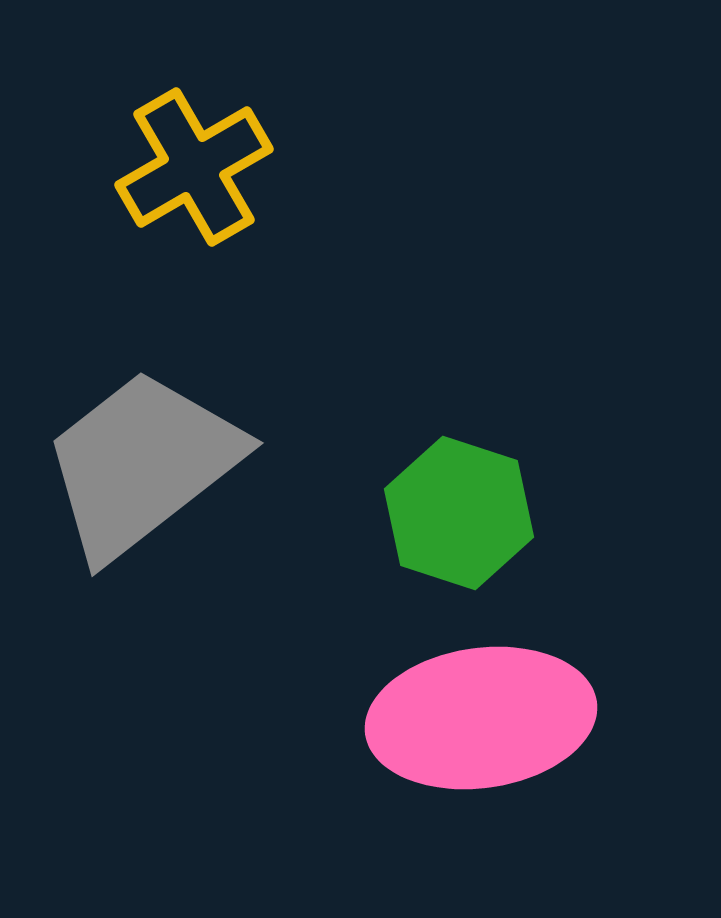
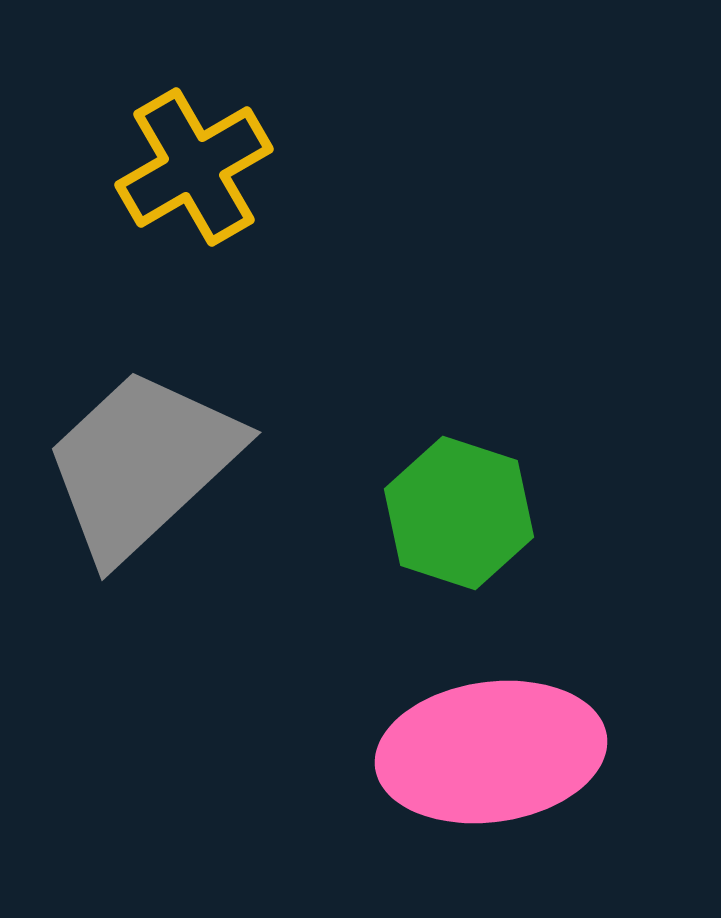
gray trapezoid: rotated 5 degrees counterclockwise
pink ellipse: moved 10 px right, 34 px down
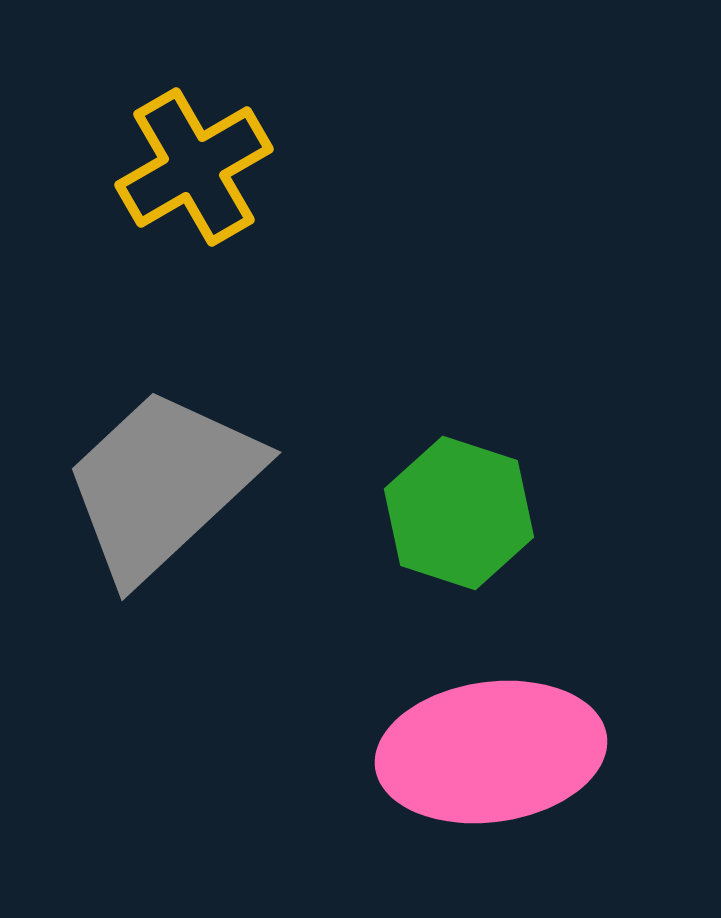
gray trapezoid: moved 20 px right, 20 px down
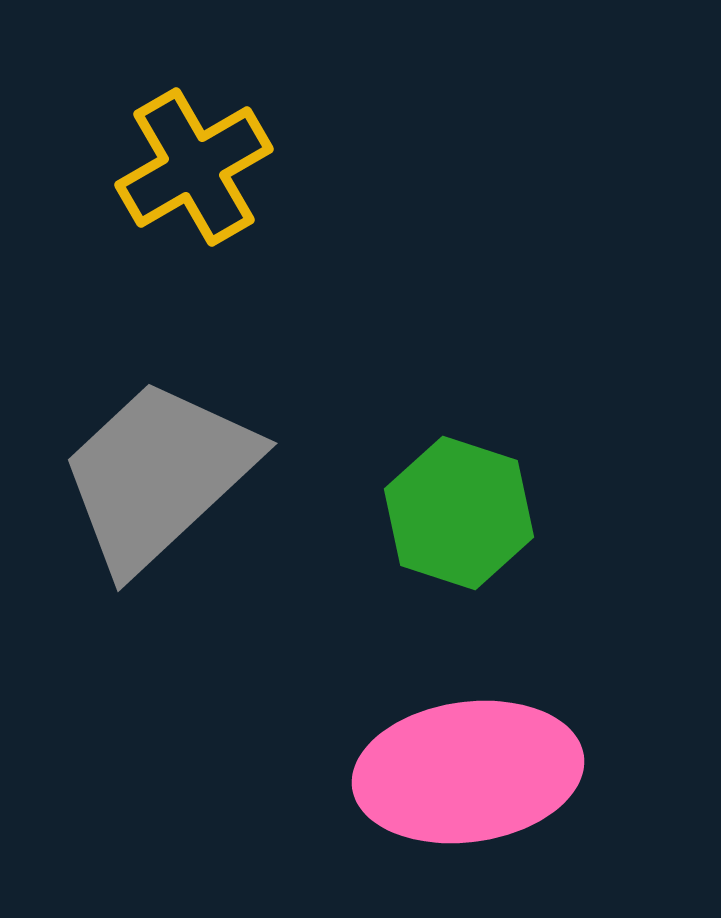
gray trapezoid: moved 4 px left, 9 px up
pink ellipse: moved 23 px left, 20 px down
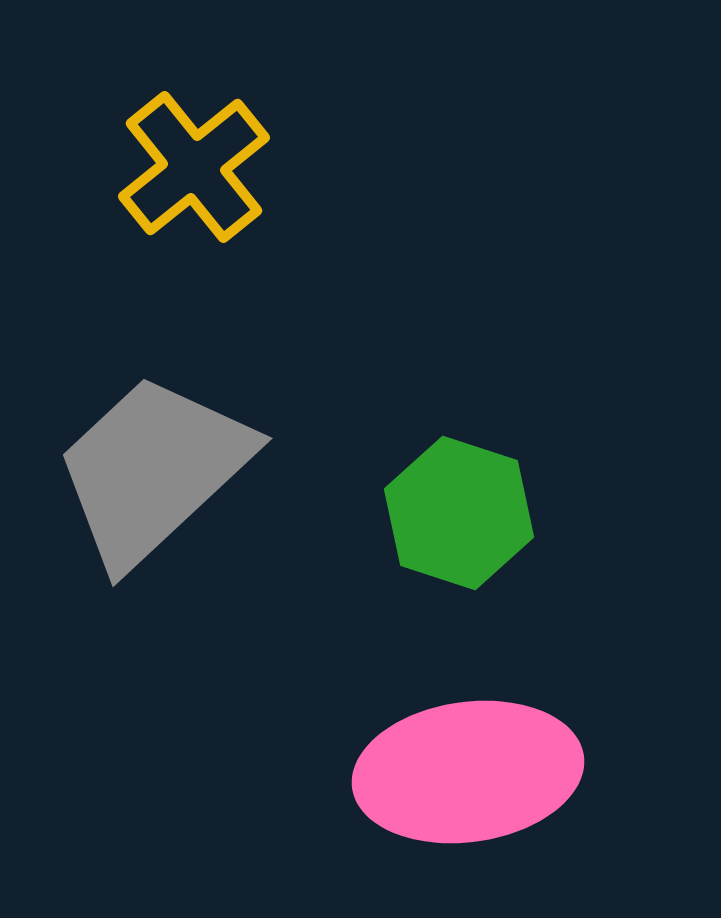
yellow cross: rotated 9 degrees counterclockwise
gray trapezoid: moved 5 px left, 5 px up
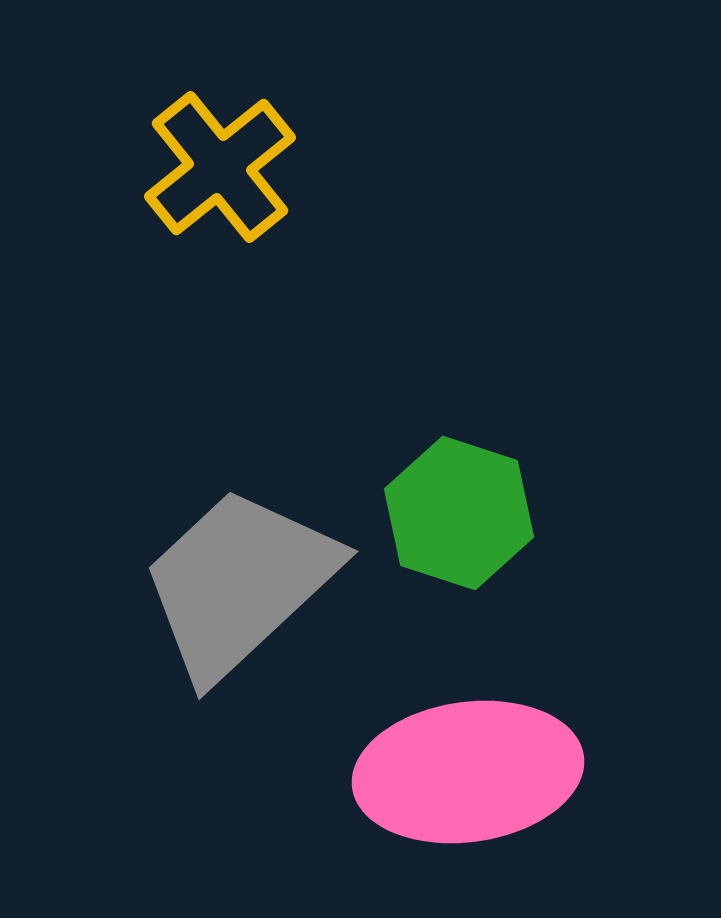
yellow cross: moved 26 px right
gray trapezoid: moved 86 px right, 113 px down
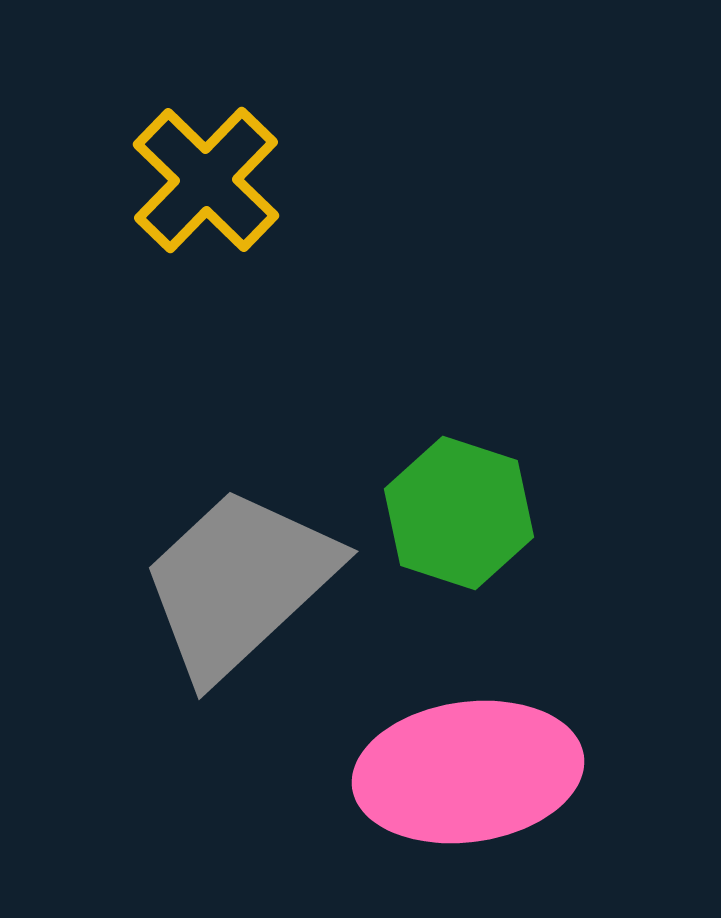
yellow cross: moved 14 px left, 13 px down; rotated 7 degrees counterclockwise
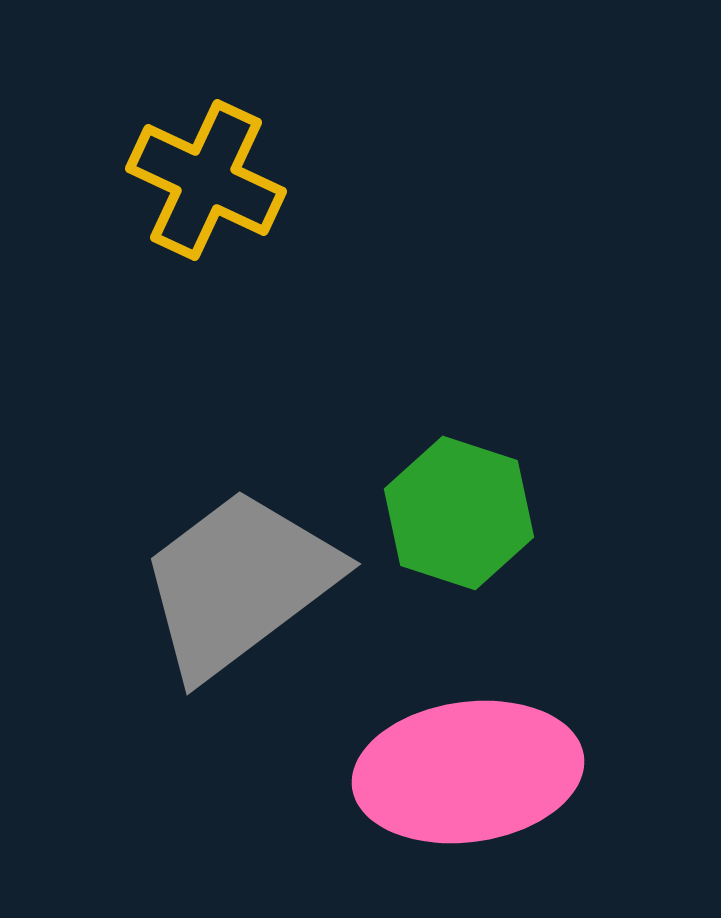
yellow cross: rotated 19 degrees counterclockwise
gray trapezoid: rotated 6 degrees clockwise
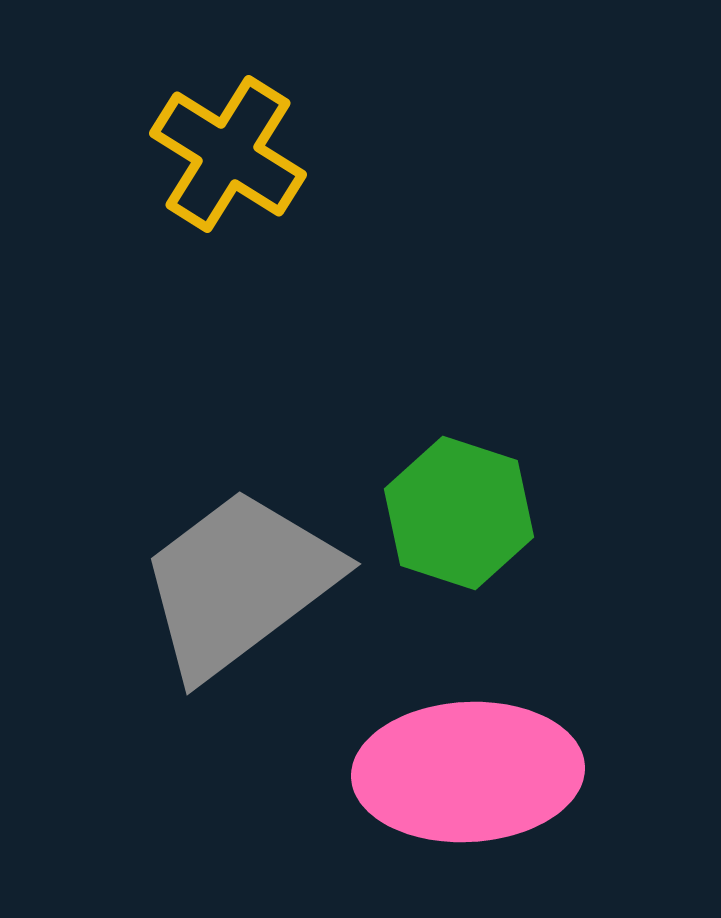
yellow cross: moved 22 px right, 26 px up; rotated 7 degrees clockwise
pink ellipse: rotated 5 degrees clockwise
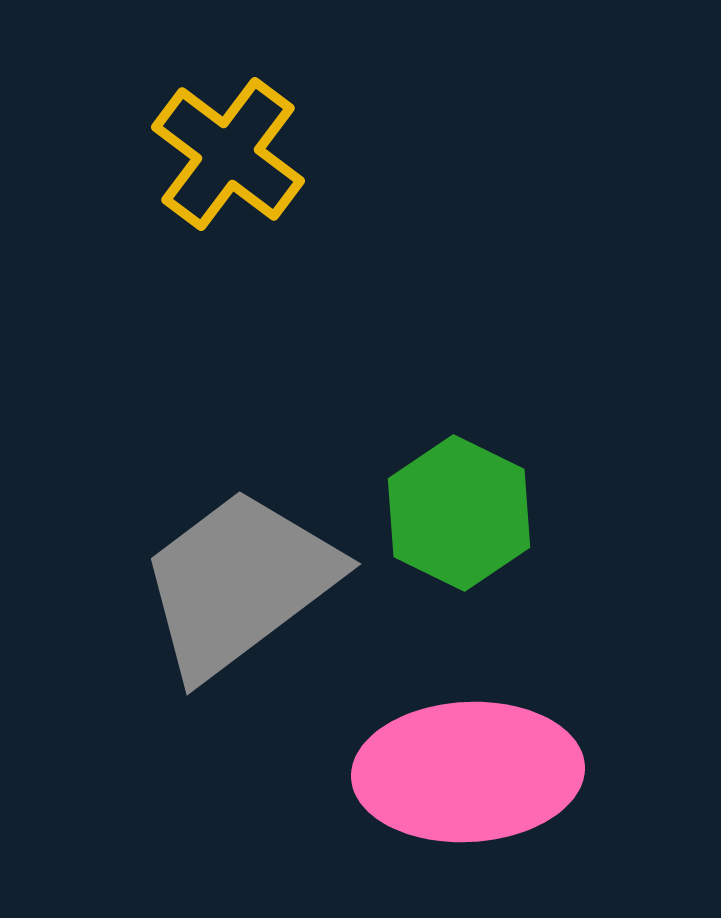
yellow cross: rotated 5 degrees clockwise
green hexagon: rotated 8 degrees clockwise
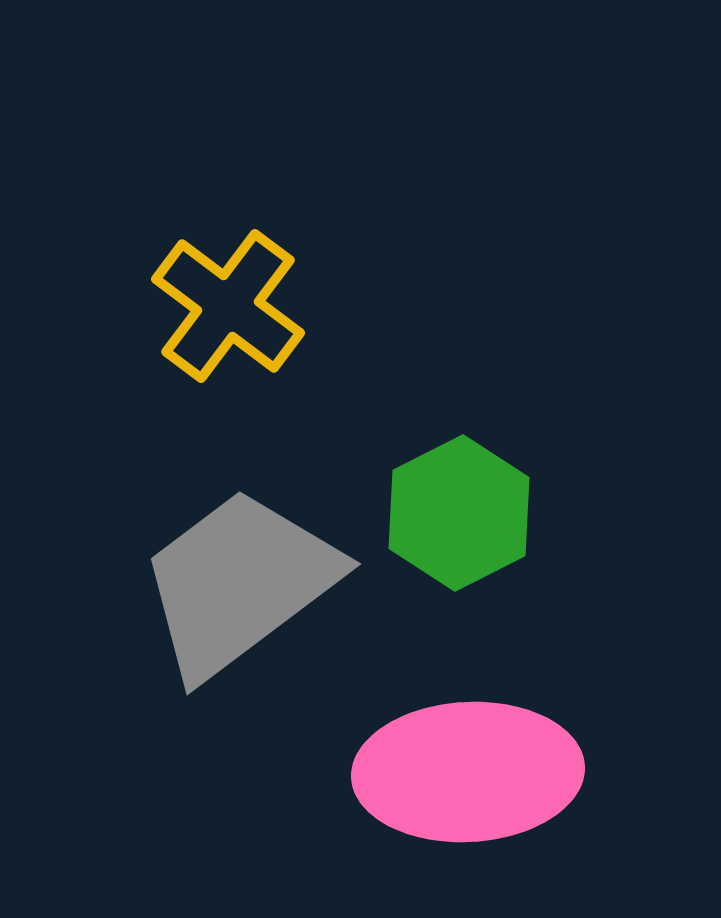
yellow cross: moved 152 px down
green hexagon: rotated 7 degrees clockwise
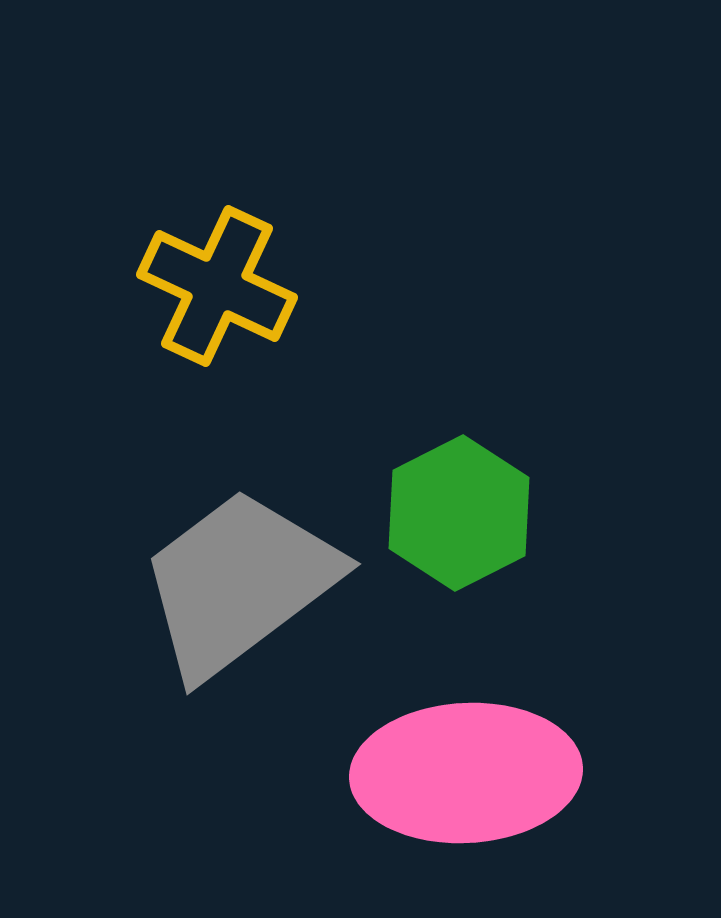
yellow cross: moved 11 px left, 20 px up; rotated 12 degrees counterclockwise
pink ellipse: moved 2 px left, 1 px down
